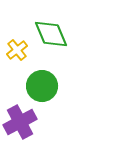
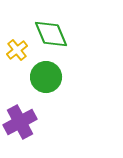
green circle: moved 4 px right, 9 px up
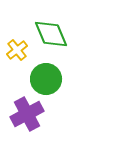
green circle: moved 2 px down
purple cross: moved 7 px right, 8 px up
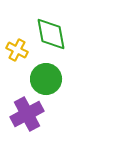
green diamond: rotated 12 degrees clockwise
yellow cross: rotated 25 degrees counterclockwise
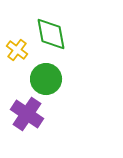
yellow cross: rotated 10 degrees clockwise
purple cross: rotated 28 degrees counterclockwise
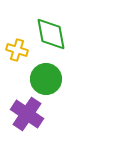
yellow cross: rotated 20 degrees counterclockwise
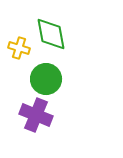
yellow cross: moved 2 px right, 2 px up
purple cross: moved 9 px right, 1 px down; rotated 12 degrees counterclockwise
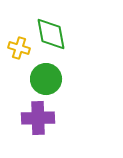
purple cross: moved 2 px right, 3 px down; rotated 24 degrees counterclockwise
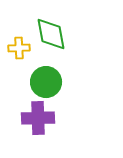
yellow cross: rotated 20 degrees counterclockwise
green circle: moved 3 px down
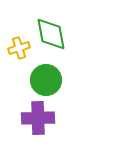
yellow cross: rotated 15 degrees counterclockwise
green circle: moved 2 px up
